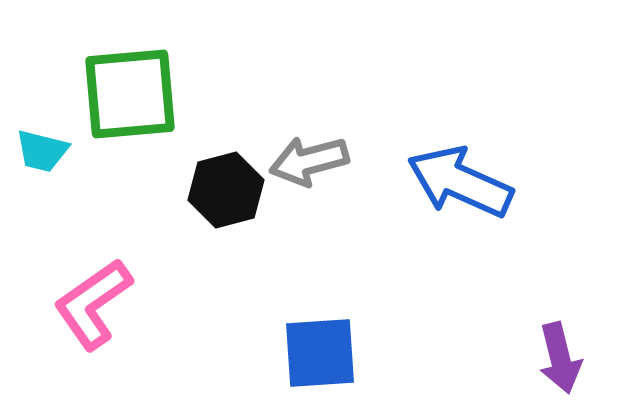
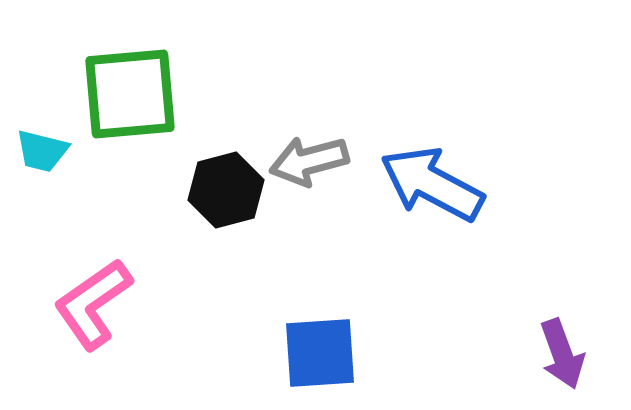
blue arrow: moved 28 px left, 2 px down; rotated 4 degrees clockwise
purple arrow: moved 2 px right, 4 px up; rotated 6 degrees counterclockwise
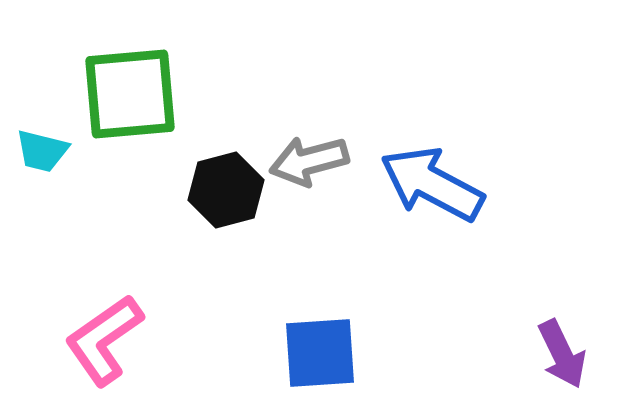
pink L-shape: moved 11 px right, 36 px down
purple arrow: rotated 6 degrees counterclockwise
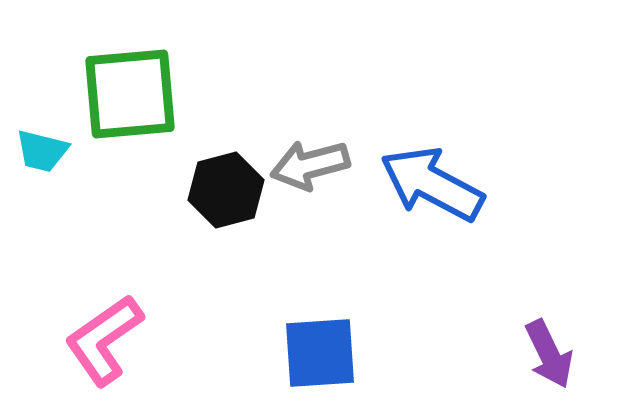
gray arrow: moved 1 px right, 4 px down
purple arrow: moved 13 px left
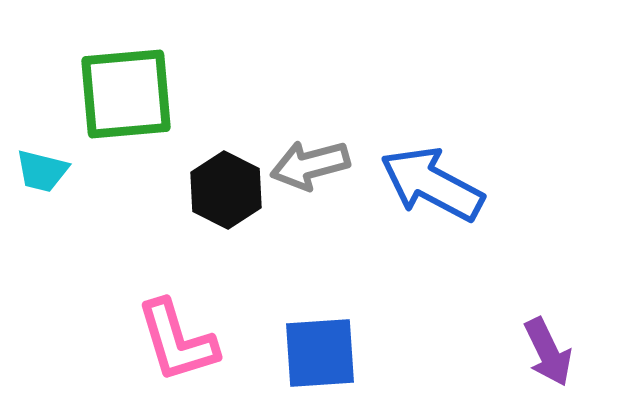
green square: moved 4 px left
cyan trapezoid: moved 20 px down
black hexagon: rotated 18 degrees counterclockwise
pink L-shape: moved 73 px right, 1 px down; rotated 72 degrees counterclockwise
purple arrow: moved 1 px left, 2 px up
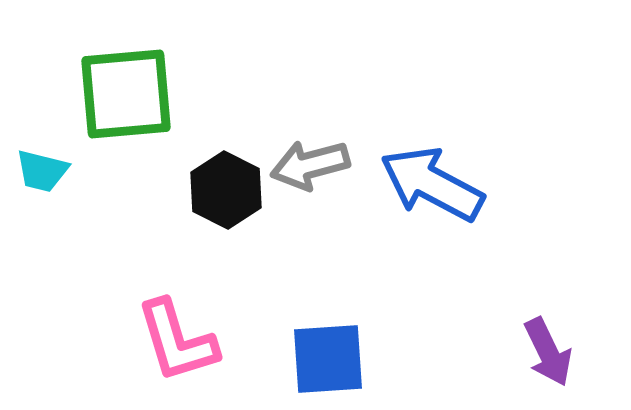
blue square: moved 8 px right, 6 px down
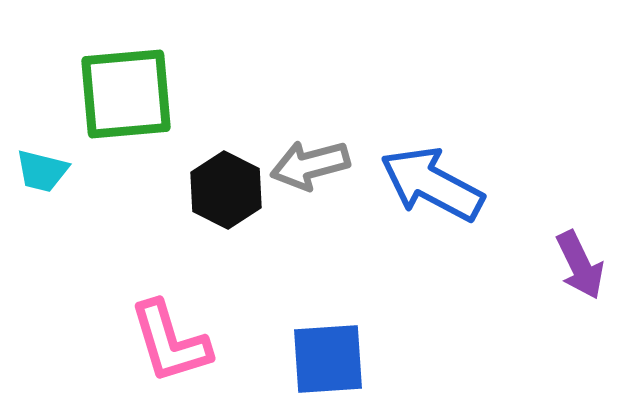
pink L-shape: moved 7 px left, 1 px down
purple arrow: moved 32 px right, 87 px up
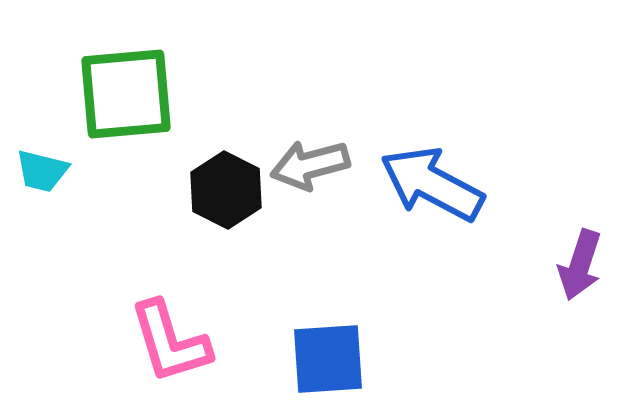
purple arrow: rotated 44 degrees clockwise
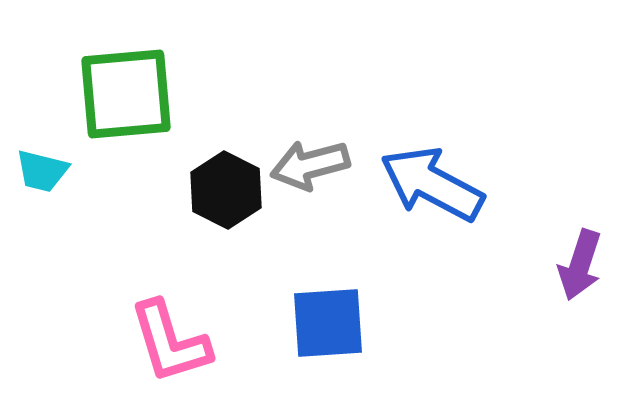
blue square: moved 36 px up
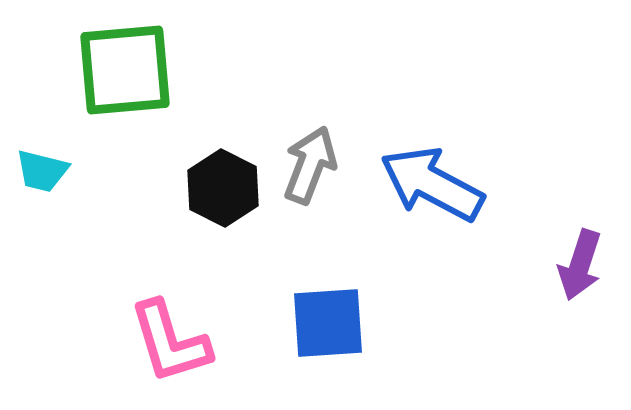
green square: moved 1 px left, 24 px up
gray arrow: rotated 126 degrees clockwise
black hexagon: moved 3 px left, 2 px up
